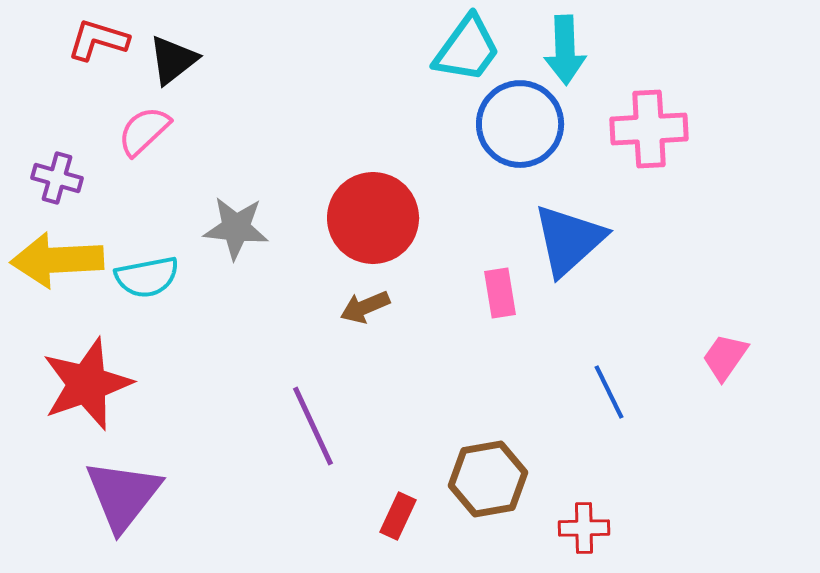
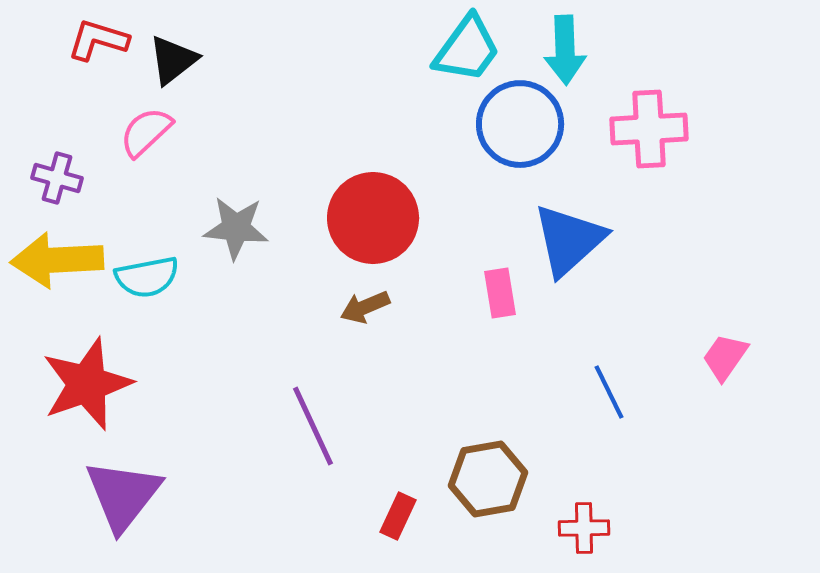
pink semicircle: moved 2 px right, 1 px down
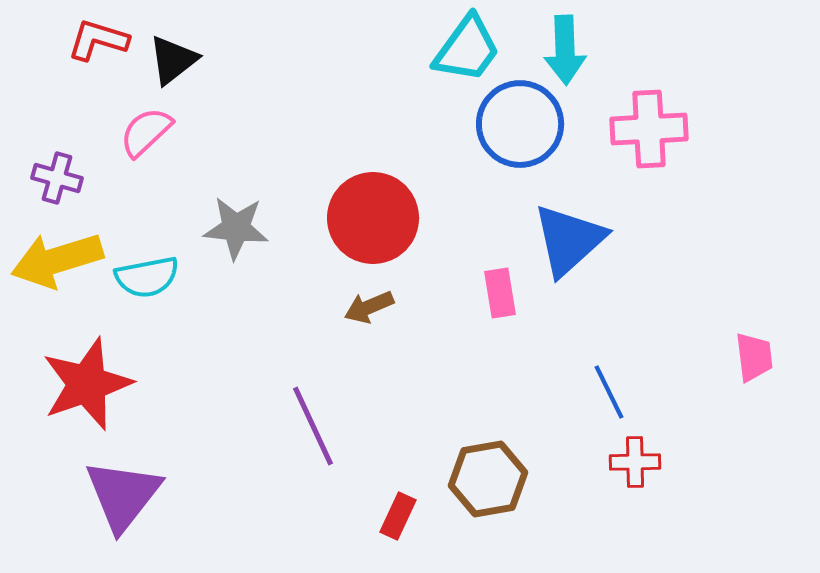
yellow arrow: rotated 14 degrees counterclockwise
brown arrow: moved 4 px right
pink trapezoid: moved 29 px right; rotated 138 degrees clockwise
red cross: moved 51 px right, 66 px up
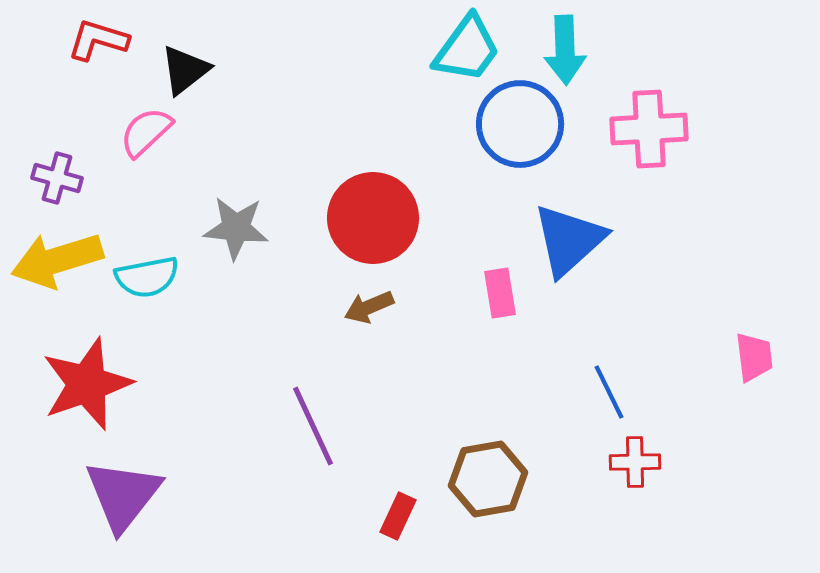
black triangle: moved 12 px right, 10 px down
